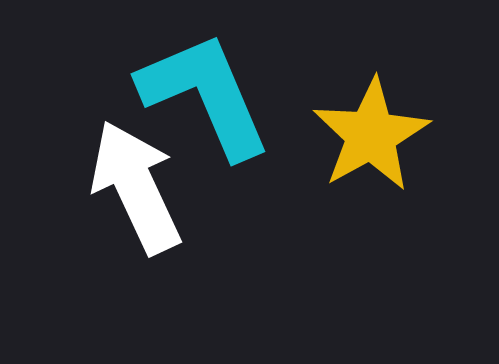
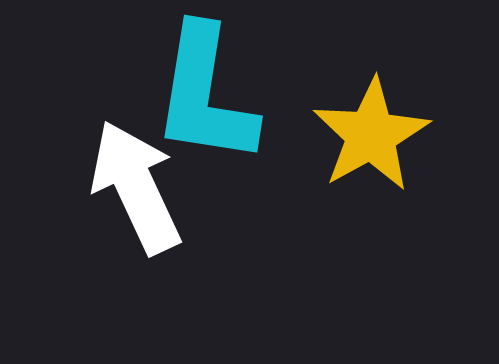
cyan L-shape: rotated 148 degrees counterclockwise
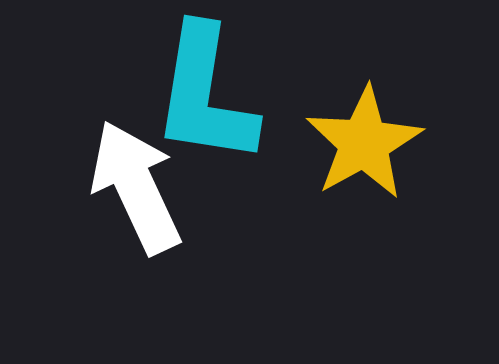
yellow star: moved 7 px left, 8 px down
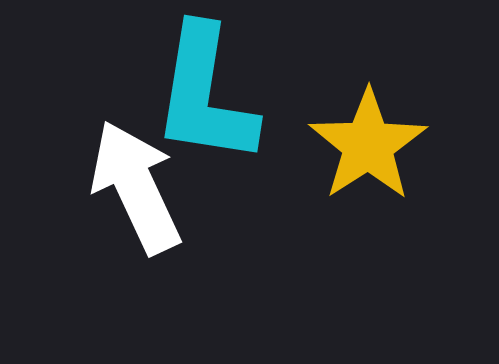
yellow star: moved 4 px right, 2 px down; rotated 4 degrees counterclockwise
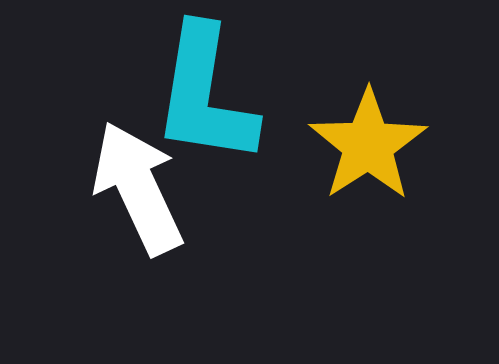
white arrow: moved 2 px right, 1 px down
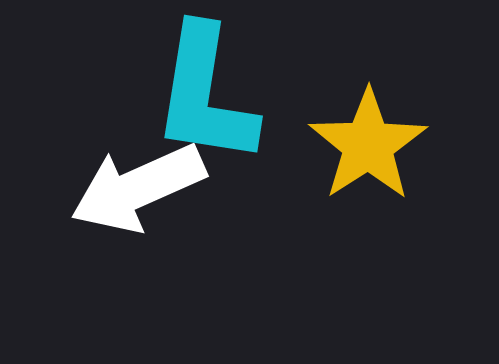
white arrow: rotated 89 degrees counterclockwise
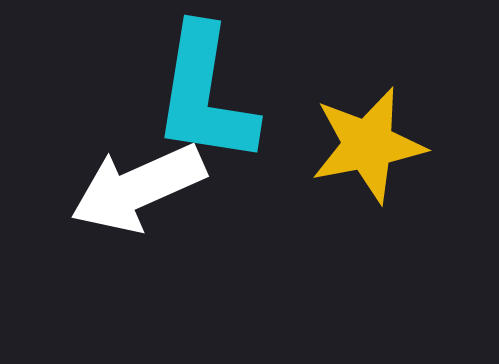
yellow star: rotated 22 degrees clockwise
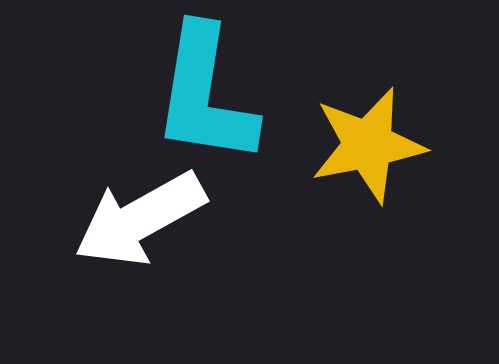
white arrow: moved 2 px right, 31 px down; rotated 5 degrees counterclockwise
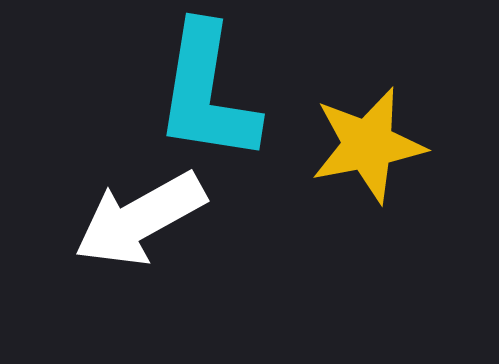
cyan L-shape: moved 2 px right, 2 px up
